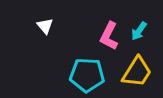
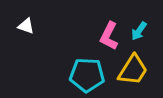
white triangle: moved 19 px left; rotated 30 degrees counterclockwise
yellow trapezoid: moved 4 px left, 2 px up
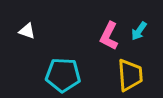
white triangle: moved 1 px right, 5 px down
yellow trapezoid: moved 3 px left, 5 px down; rotated 36 degrees counterclockwise
cyan pentagon: moved 24 px left
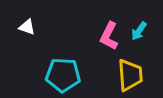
white triangle: moved 4 px up
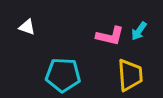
pink L-shape: moved 1 px right; rotated 104 degrees counterclockwise
